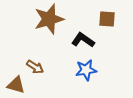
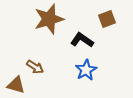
brown square: rotated 24 degrees counterclockwise
black L-shape: moved 1 px left
blue star: rotated 20 degrees counterclockwise
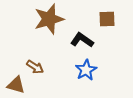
brown square: rotated 18 degrees clockwise
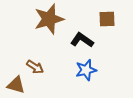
blue star: rotated 15 degrees clockwise
